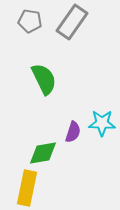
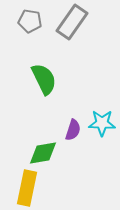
purple semicircle: moved 2 px up
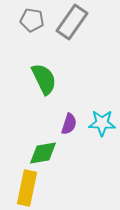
gray pentagon: moved 2 px right, 1 px up
purple semicircle: moved 4 px left, 6 px up
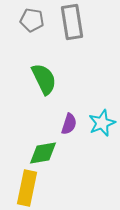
gray rectangle: rotated 44 degrees counterclockwise
cyan star: rotated 24 degrees counterclockwise
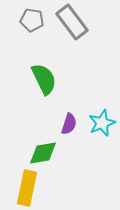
gray rectangle: rotated 28 degrees counterclockwise
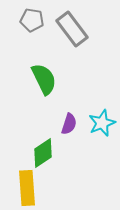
gray rectangle: moved 7 px down
green diamond: rotated 24 degrees counterclockwise
yellow rectangle: rotated 16 degrees counterclockwise
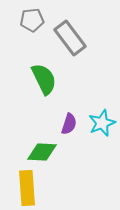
gray pentagon: rotated 15 degrees counterclockwise
gray rectangle: moved 2 px left, 9 px down
green diamond: moved 1 px left, 1 px up; rotated 36 degrees clockwise
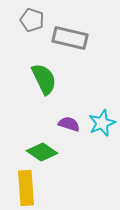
gray pentagon: rotated 25 degrees clockwise
gray rectangle: rotated 40 degrees counterclockwise
purple semicircle: rotated 90 degrees counterclockwise
green diamond: rotated 32 degrees clockwise
yellow rectangle: moved 1 px left
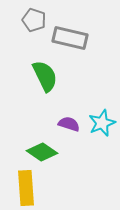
gray pentagon: moved 2 px right
green semicircle: moved 1 px right, 3 px up
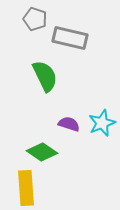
gray pentagon: moved 1 px right, 1 px up
